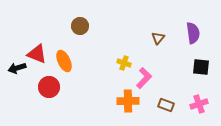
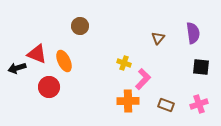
pink L-shape: moved 1 px left, 1 px down
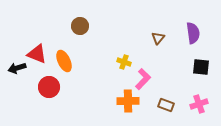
yellow cross: moved 1 px up
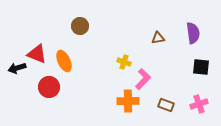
brown triangle: rotated 40 degrees clockwise
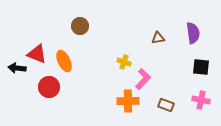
black arrow: rotated 24 degrees clockwise
pink cross: moved 2 px right, 4 px up; rotated 30 degrees clockwise
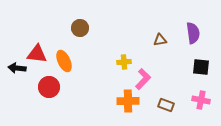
brown circle: moved 2 px down
brown triangle: moved 2 px right, 2 px down
red triangle: rotated 15 degrees counterclockwise
yellow cross: rotated 24 degrees counterclockwise
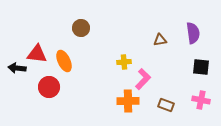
brown circle: moved 1 px right
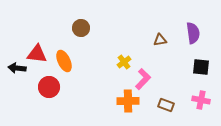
yellow cross: rotated 32 degrees counterclockwise
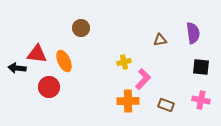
yellow cross: rotated 24 degrees clockwise
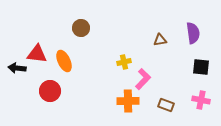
red circle: moved 1 px right, 4 px down
